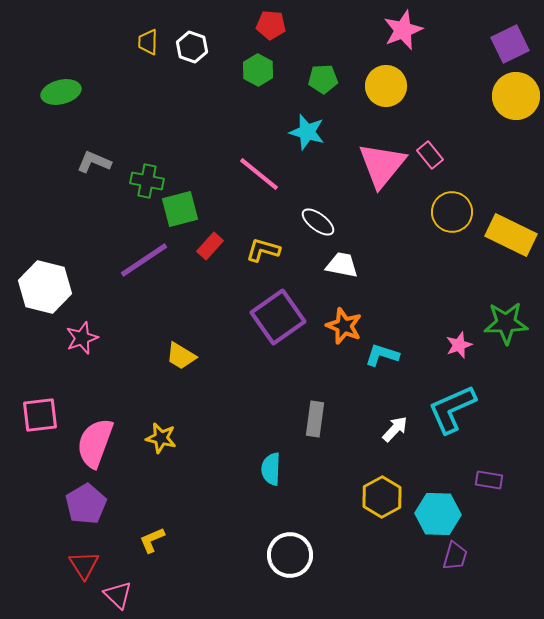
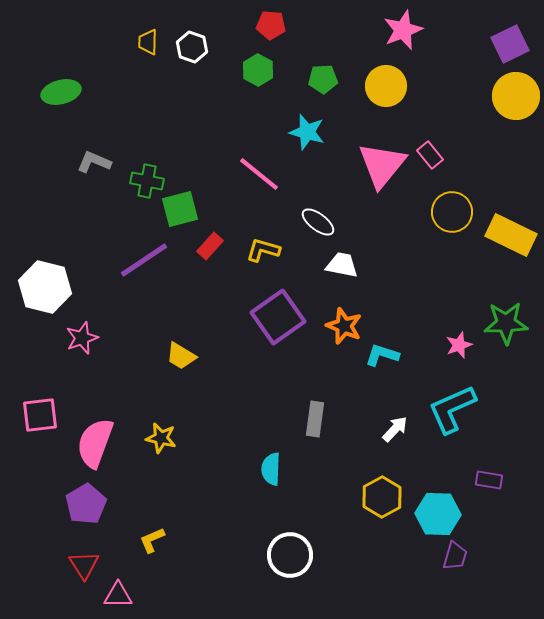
pink triangle at (118, 595): rotated 44 degrees counterclockwise
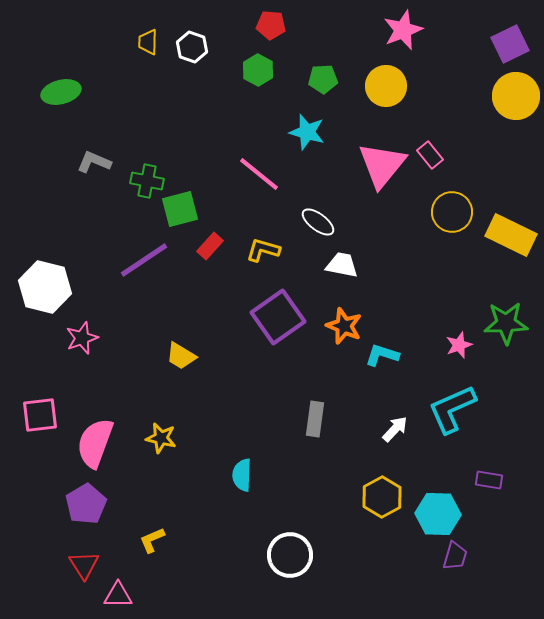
cyan semicircle at (271, 469): moved 29 px left, 6 px down
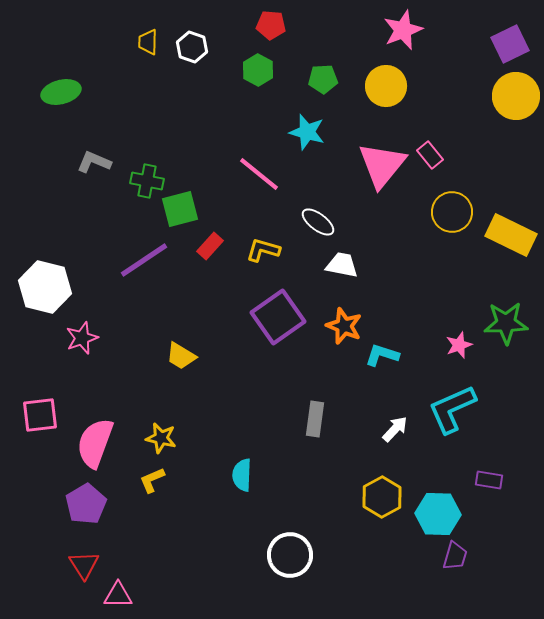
yellow L-shape at (152, 540): moved 60 px up
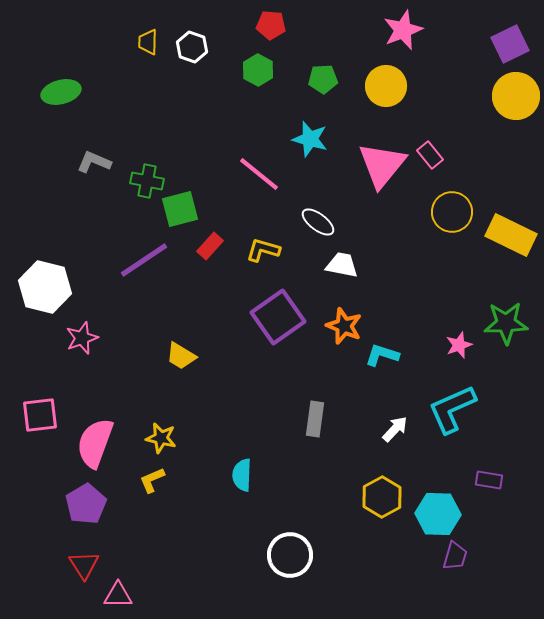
cyan star at (307, 132): moved 3 px right, 7 px down
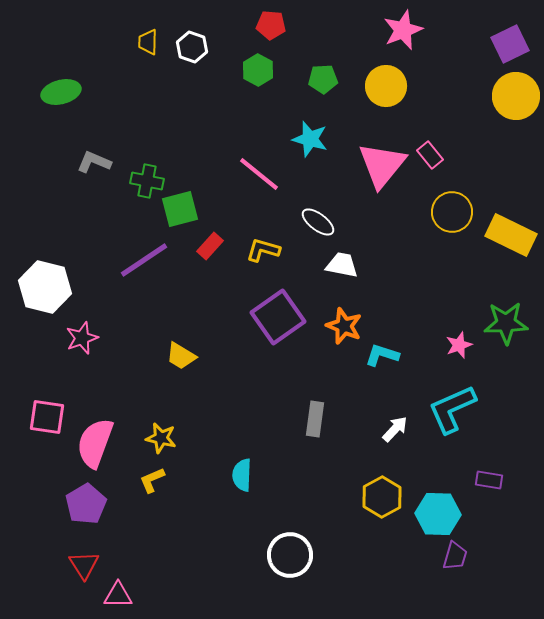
pink square at (40, 415): moved 7 px right, 2 px down; rotated 15 degrees clockwise
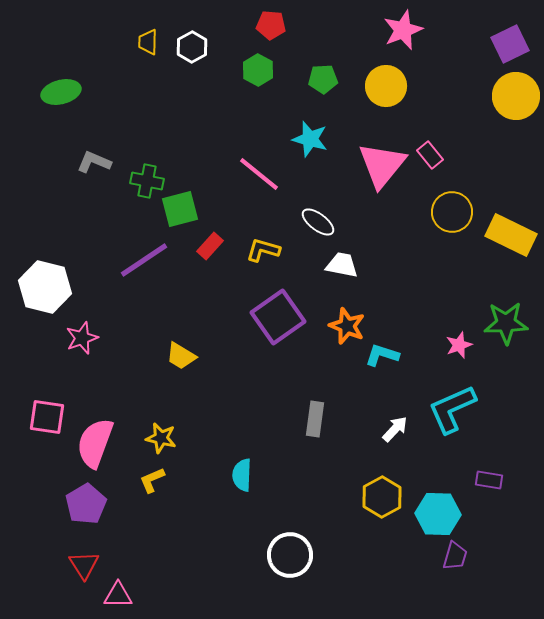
white hexagon at (192, 47): rotated 12 degrees clockwise
orange star at (344, 326): moved 3 px right
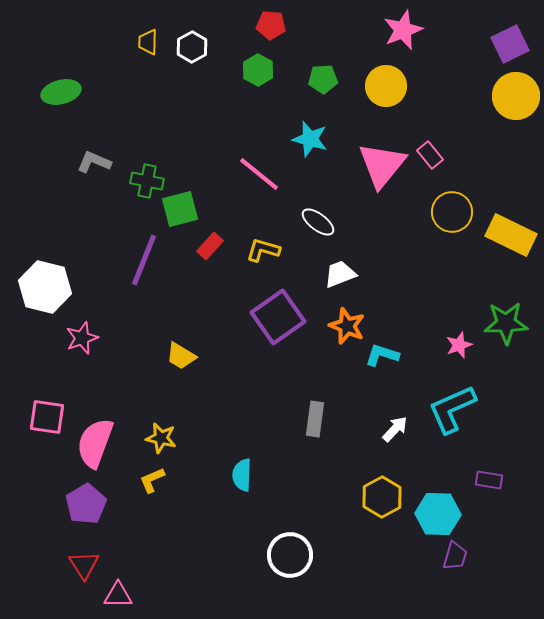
purple line at (144, 260): rotated 34 degrees counterclockwise
white trapezoid at (342, 265): moved 2 px left, 9 px down; rotated 32 degrees counterclockwise
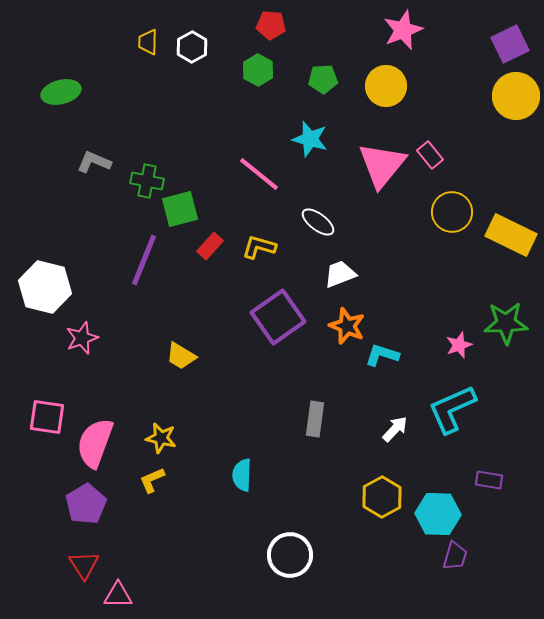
yellow L-shape at (263, 250): moved 4 px left, 3 px up
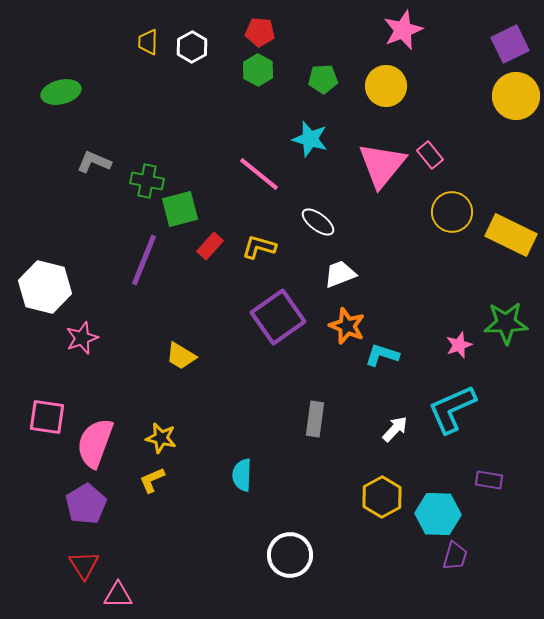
red pentagon at (271, 25): moved 11 px left, 7 px down
